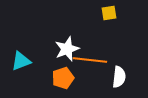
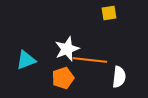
cyan triangle: moved 5 px right, 1 px up
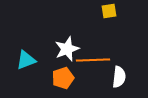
yellow square: moved 2 px up
orange line: moved 3 px right; rotated 8 degrees counterclockwise
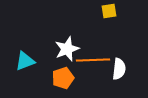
cyan triangle: moved 1 px left, 1 px down
white semicircle: moved 8 px up
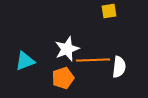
white semicircle: moved 2 px up
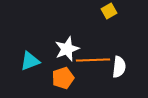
yellow square: rotated 21 degrees counterclockwise
cyan triangle: moved 5 px right
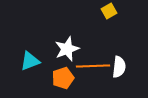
orange line: moved 6 px down
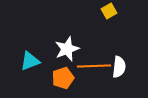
orange line: moved 1 px right
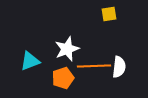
yellow square: moved 3 px down; rotated 21 degrees clockwise
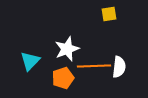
cyan triangle: rotated 25 degrees counterclockwise
